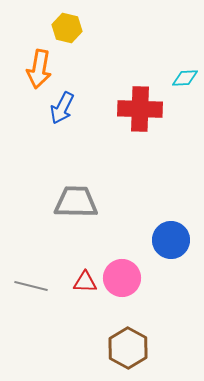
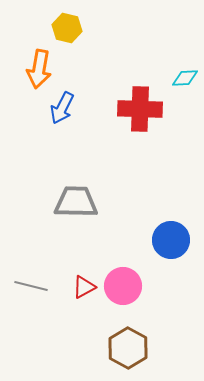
pink circle: moved 1 px right, 8 px down
red triangle: moved 1 px left, 5 px down; rotated 30 degrees counterclockwise
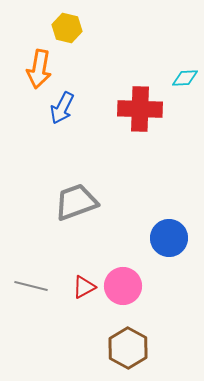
gray trapezoid: rotated 21 degrees counterclockwise
blue circle: moved 2 px left, 2 px up
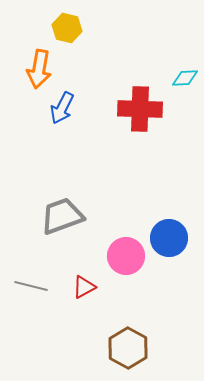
gray trapezoid: moved 14 px left, 14 px down
pink circle: moved 3 px right, 30 px up
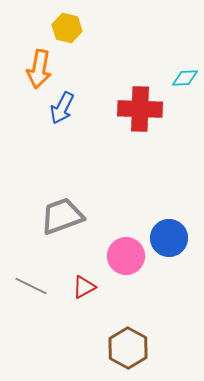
gray line: rotated 12 degrees clockwise
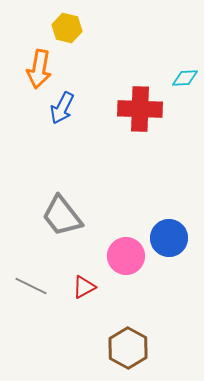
gray trapezoid: rotated 108 degrees counterclockwise
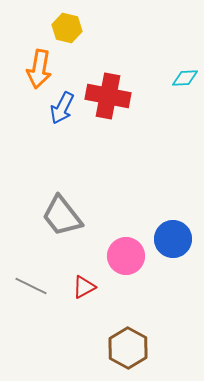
red cross: moved 32 px left, 13 px up; rotated 9 degrees clockwise
blue circle: moved 4 px right, 1 px down
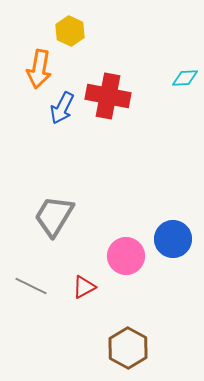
yellow hexagon: moved 3 px right, 3 px down; rotated 12 degrees clockwise
gray trapezoid: moved 8 px left; rotated 69 degrees clockwise
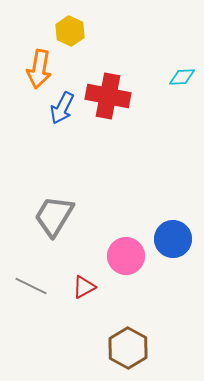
cyan diamond: moved 3 px left, 1 px up
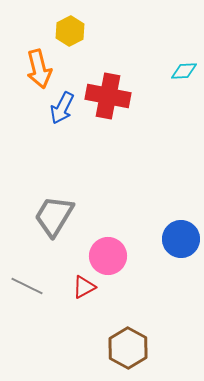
yellow hexagon: rotated 8 degrees clockwise
orange arrow: rotated 24 degrees counterclockwise
cyan diamond: moved 2 px right, 6 px up
blue circle: moved 8 px right
pink circle: moved 18 px left
gray line: moved 4 px left
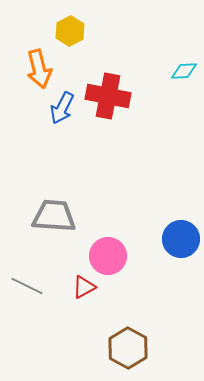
gray trapezoid: rotated 63 degrees clockwise
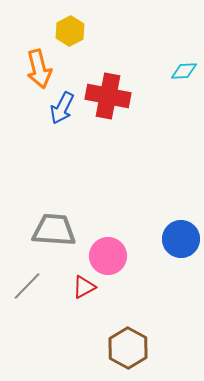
gray trapezoid: moved 14 px down
gray line: rotated 72 degrees counterclockwise
